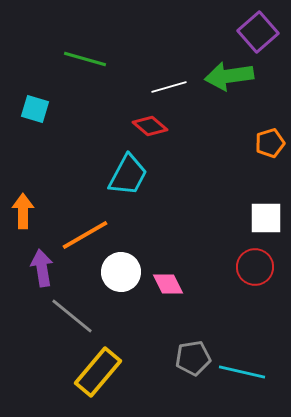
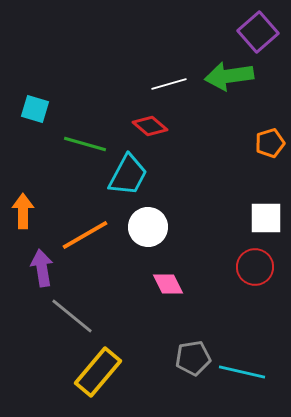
green line: moved 85 px down
white line: moved 3 px up
white circle: moved 27 px right, 45 px up
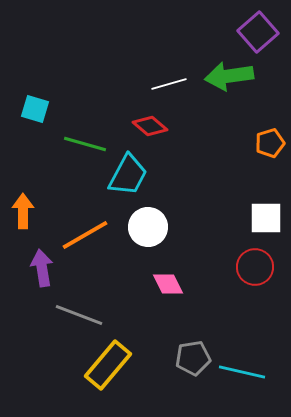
gray line: moved 7 px right, 1 px up; rotated 18 degrees counterclockwise
yellow rectangle: moved 10 px right, 7 px up
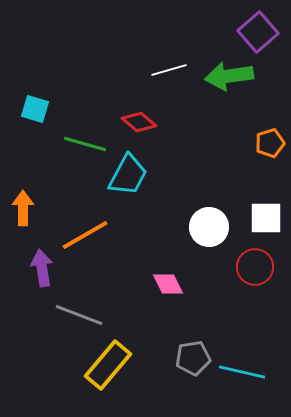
white line: moved 14 px up
red diamond: moved 11 px left, 4 px up
orange arrow: moved 3 px up
white circle: moved 61 px right
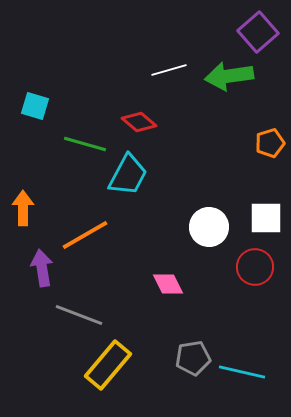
cyan square: moved 3 px up
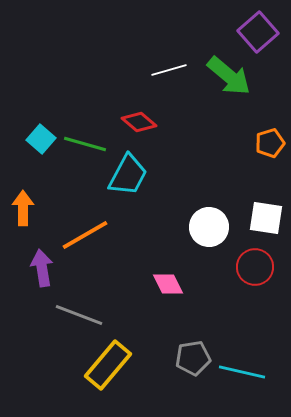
green arrow: rotated 132 degrees counterclockwise
cyan square: moved 6 px right, 33 px down; rotated 24 degrees clockwise
white square: rotated 9 degrees clockwise
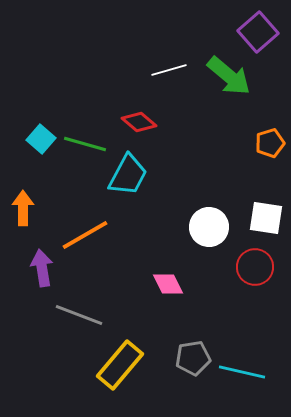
yellow rectangle: moved 12 px right
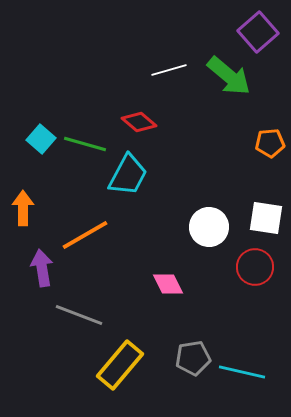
orange pentagon: rotated 12 degrees clockwise
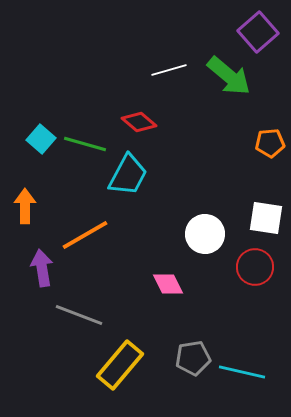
orange arrow: moved 2 px right, 2 px up
white circle: moved 4 px left, 7 px down
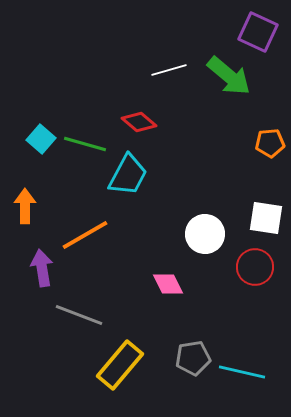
purple square: rotated 24 degrees counterclockwise
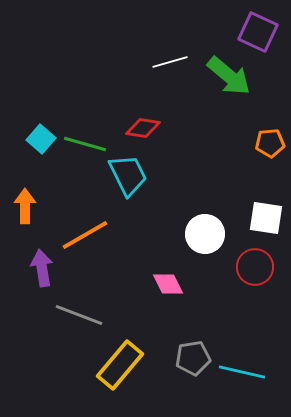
white line: moved 1 px right, 8 px up
red diamond: moved 4 px right, 6 px down; rotated 32 degrees counterclockwise
cyan trapezoid: rotated 54 degrees counterclockwise
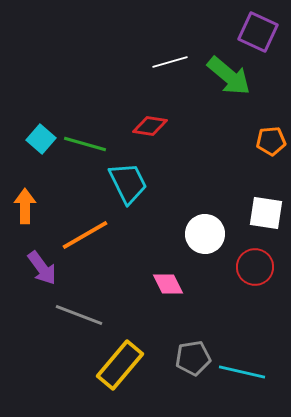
red diamond: moved 7 px right, 2 px up
orange pentagon: moved 1 px right, 2 px up
cyan trapezoid: moved 8 px down
white square: moved 5 px up
purple arrow: rotated 153 degrees clockwise
